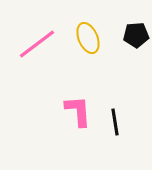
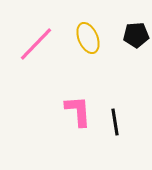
pink line: moved 1 px left; rotated 9 degrees counterclockwise
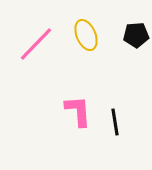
yellow ellipse: moved 2 px left, 3 px up
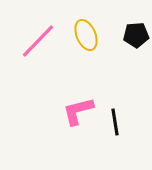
pink line: moved 2 px right, 3 px up
pink L-shape: rotated 100 degrees counterclockwise
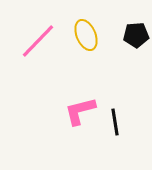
pink L-shape: moved 2 px right
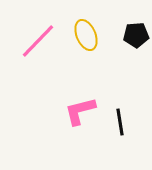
black line: moved 5 px right
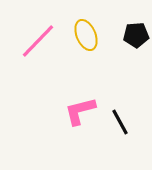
black line: rotated 20 degrees counterclockwise
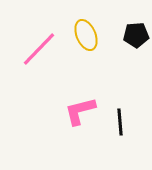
pink line: moved 1 px right, 8 px down
black line: rotated 24 degrees clockwise
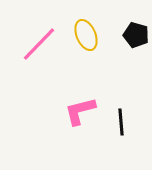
black pentagon: rotated 20 degrees clockwise
pink line: moved 5 px up
black line: moved 1 px right
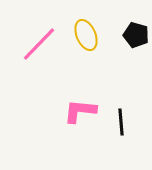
pink L-shape: rotated 20 degrees clockwise
